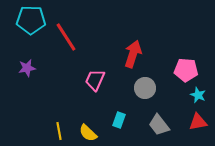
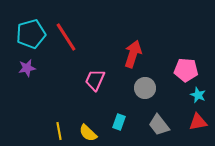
cyan pentagon: moved 14 px down; rotated 16 degrees counterclockwise
cyan rectangle: moved 2 px down
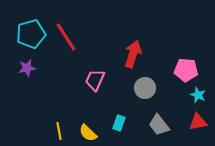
cyan rectangle: moved 1 px down
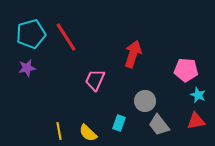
gray circle: moved 13 px down
red triangle: moved 2 px left, 1 px up
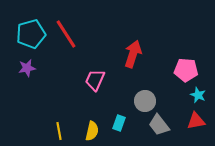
red line: moved 3 px up
yellow semicircle: moved 4 px right, 2 px up; rotated 120 degrees counterclockwise
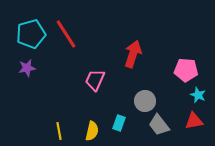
red triangle: moved 2 px left
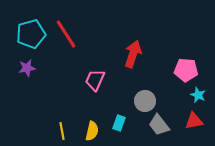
yellow line: moved 3 px right
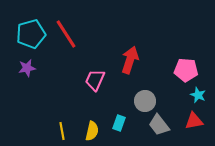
red arrow: moved 3 px left, 6 px down
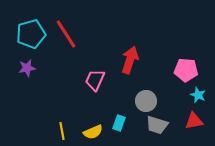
gray circle: moved 1 px right
gray trapezoid: moved 2 px left; rotated 35 degrees counterclockwise
yellow semicircle: moved 1 px right, 1 px down; rotated 54 degrees clockwise
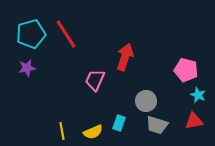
red arrow: moved 5 px left, 3 px up
pink pentagon: rotated 10 degrees clockwise
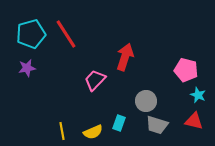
pink trapezoid: rotated 20 degrees clockwise
red triangle: rotated 24 degrees clockwise
